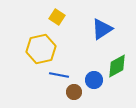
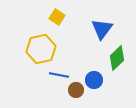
blue triangle: rotated 20 degrees counterclockwise
green diamond: moved 8 px up; rotated 15 degrees counterclockwise
brown circle: moved 2 px right, 2 px up
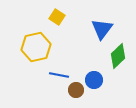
yellow hexagon: moved 5 px left, 2 px up
green diamond: moved 1 px right, 2 px up
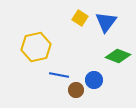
yellow square: moved 23 px right, 1 px down
blue triangle: moved 4 px right, 7 px up
green diamond: rotated 65 degrees clockwise
